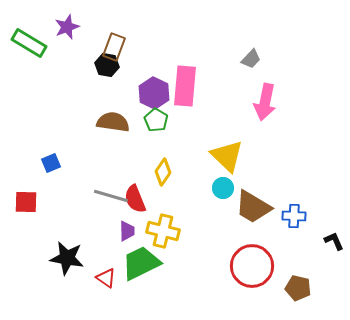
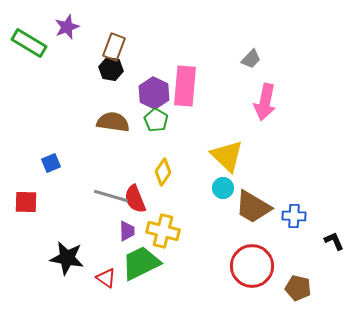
black hexagon: moved 4 px right, 4 px down
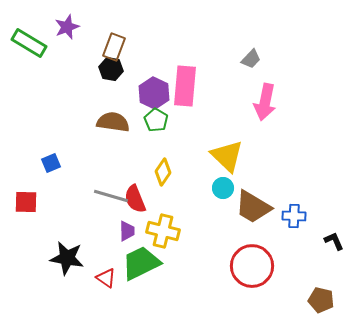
brown pentagon: moved 23 px right, 12 px down
